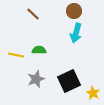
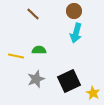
yellow line: moved 1 px down
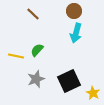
green semicircle: moved 2 px left; rotated 48 degrees counterclockwise
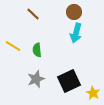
brown circle: moved 1 px down
green semicircle: rotated 48 degrees counterclockwise
yellow line: moved 3 px left, 10 px up; rotated 21 degrees clockwise
